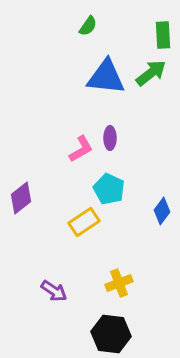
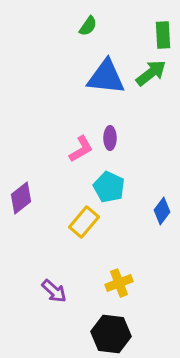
cyan pentagon: moved 2 px up
yellow rectangle: rotated 16 degrees counterclockwise
purple arrow: rotated 8 degrees clockwise
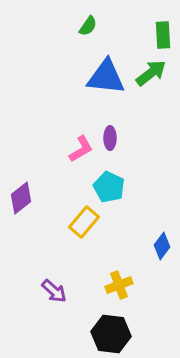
blue diamond: moved 35 px down
yellow cross: moved 2 px down
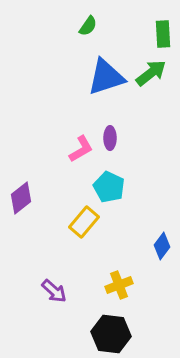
green rectangle: moved 1 px up
blue triangle: rotated 24 degrees counterclockwise
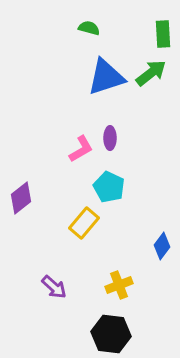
green semicircle: moved 1 px right, 2 px down; rotated 110 degrees counterclockwise
yellow rectangle: moved 1 px down
purple arrow: moved 4 px up
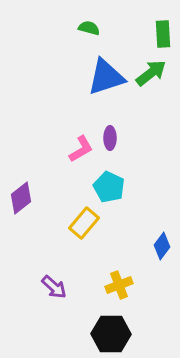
black hexagon: rotated 6 degrees counterclockwise
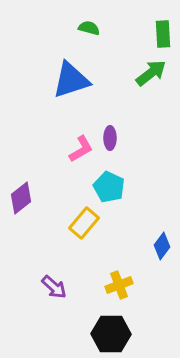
blue triangle: moved 35 px left, 3 px down
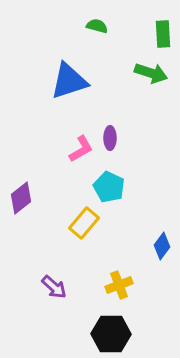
green semicircle: moved 8 px right, 2 px up
green arrow: rotated 56 degrees clockwise
blue triangle: moved 2 px left, 1 px down
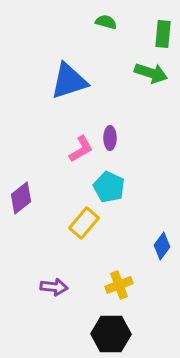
green semicircle: moved 9 px right, 4 px up
green rectangle: rotated 8 degrees clockwise
purple arrow: rotated 36 degrees counterclockwise
